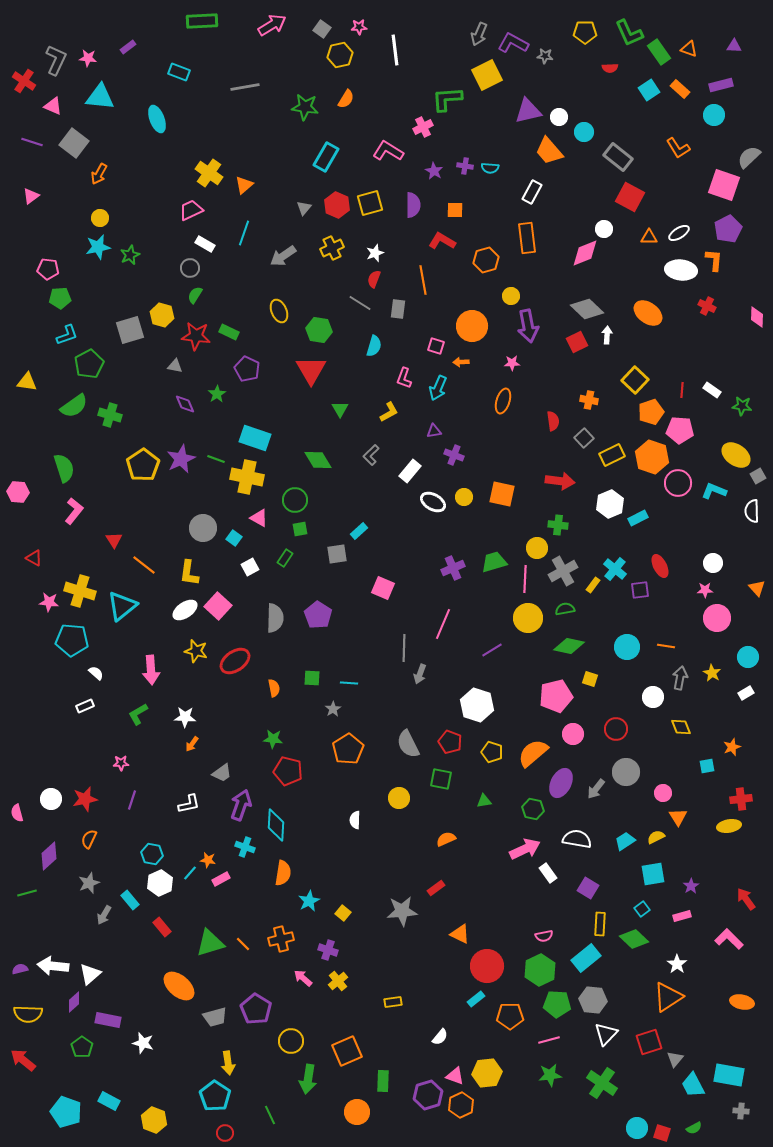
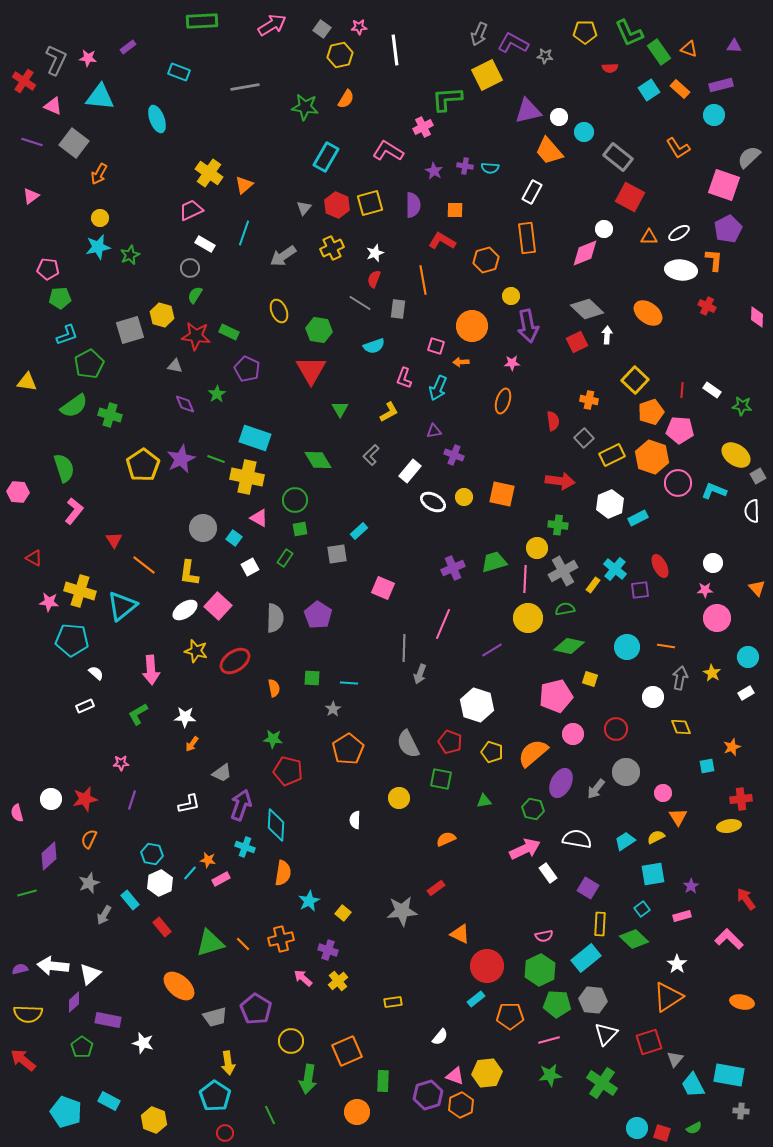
cyan semicircle at (374, 346): rotated 55 degrees clockwise
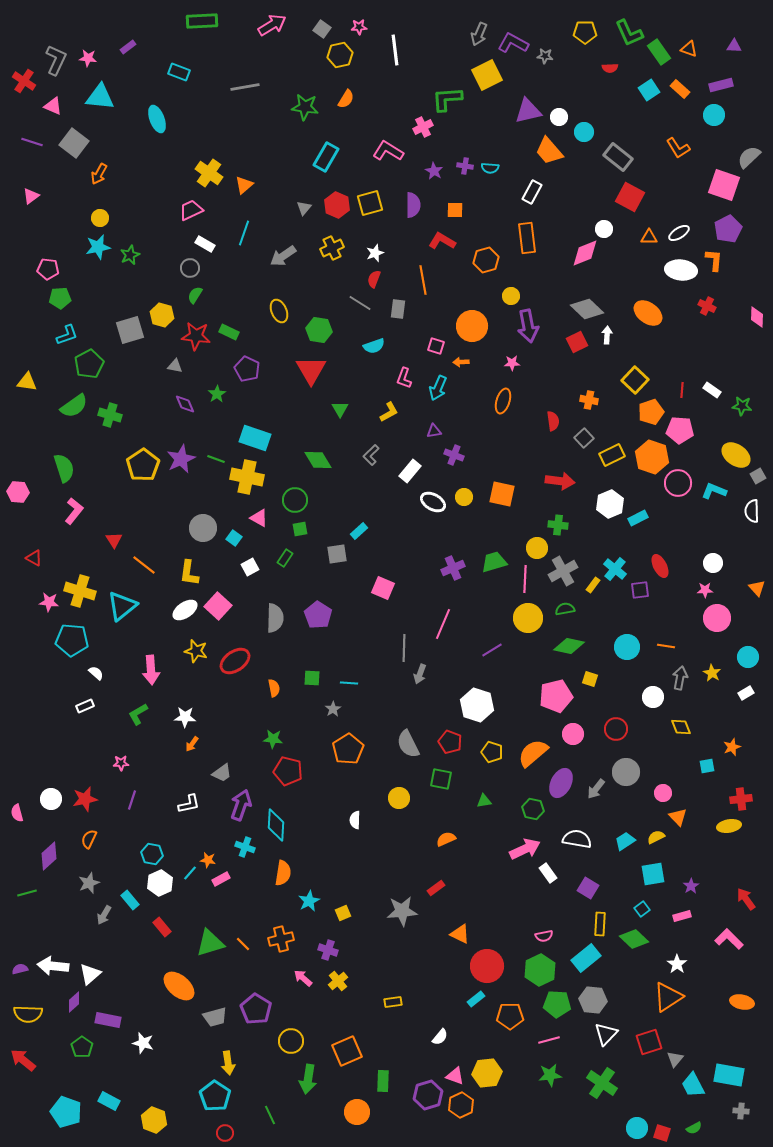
orange triangle at (678, 817): rotated 12 degrees counterclockwise
yellow square at (343, 913): rotated 28 degrees clockwise
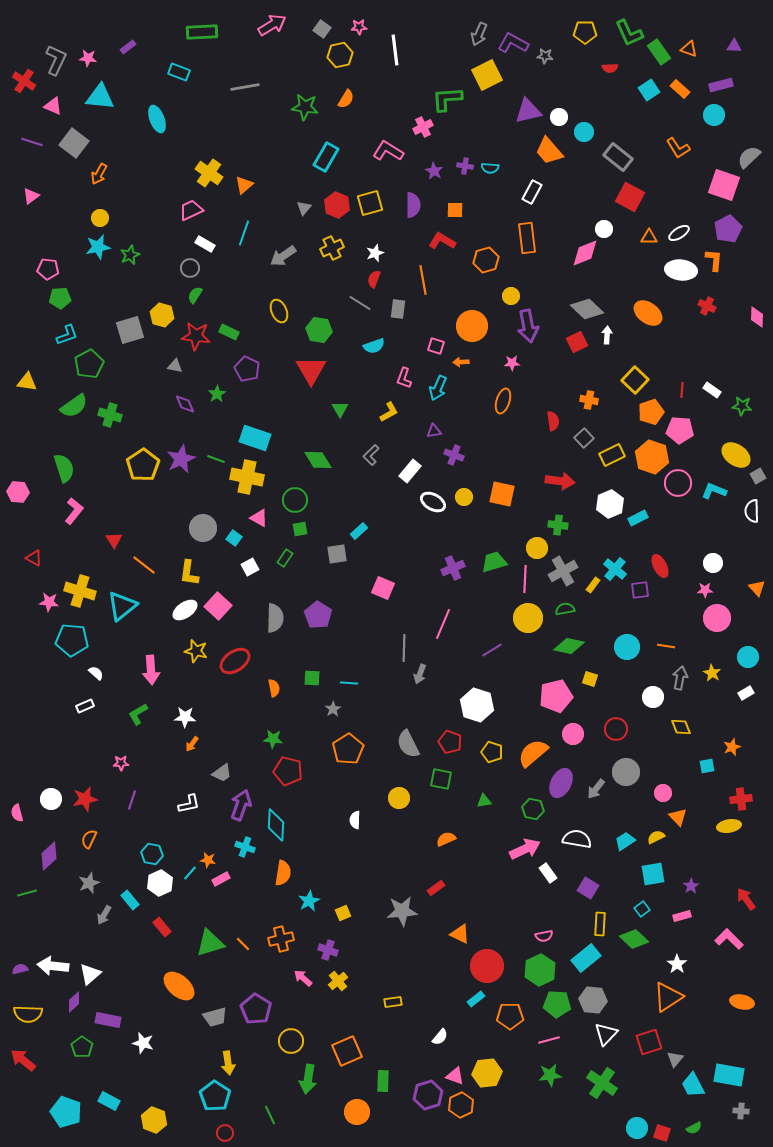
green rectangle at (202, 21): moved 11 px down
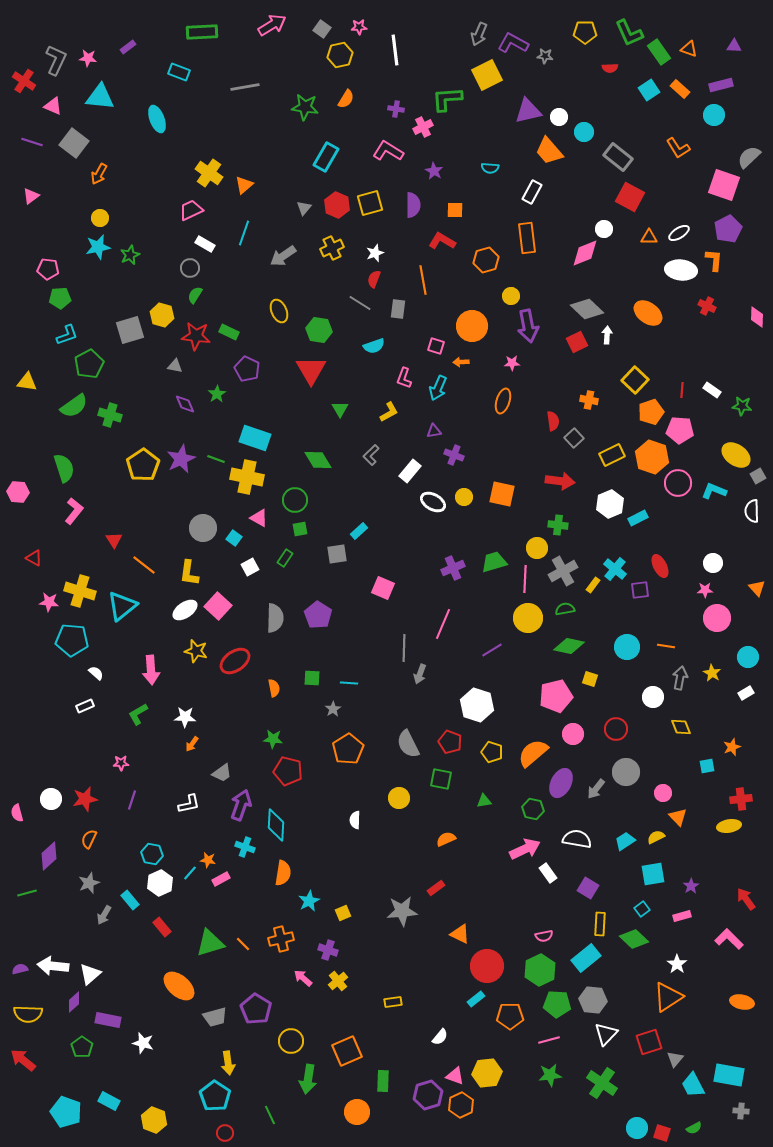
purple cross at (465, 166): moved 69 px left, 57 px up
gray square at (584, 438): moved 10 px left
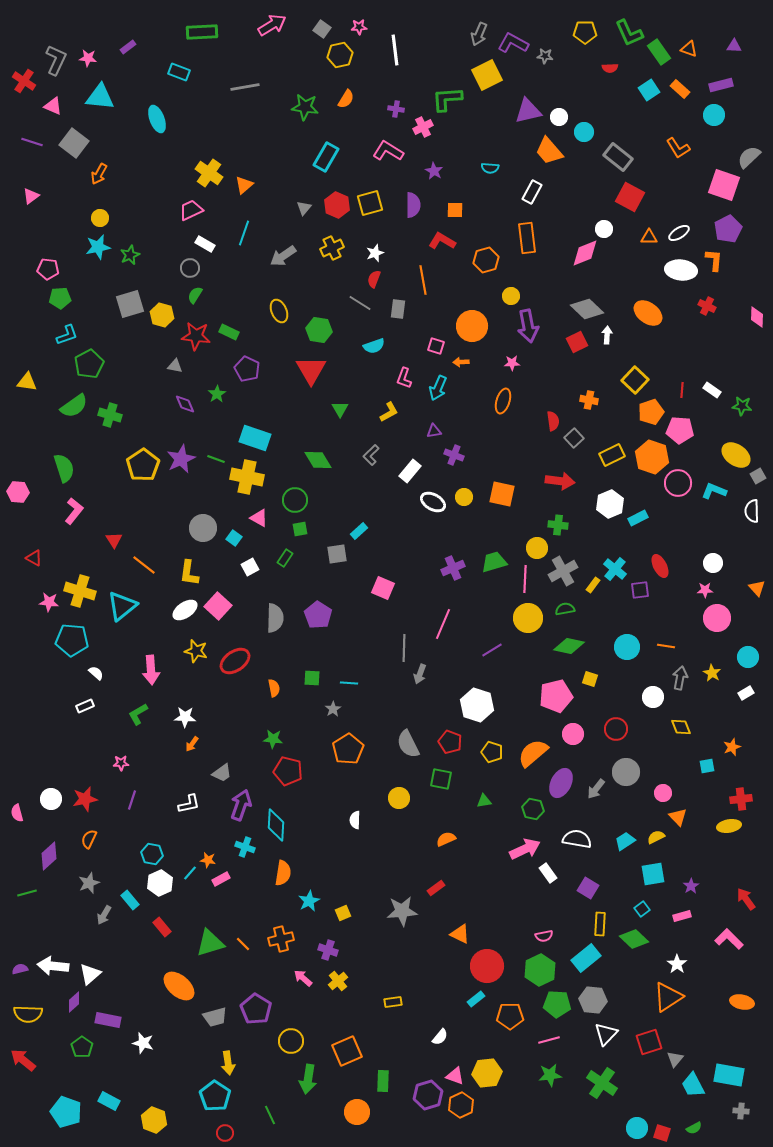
gray square at (130, 330): moved 26 px up
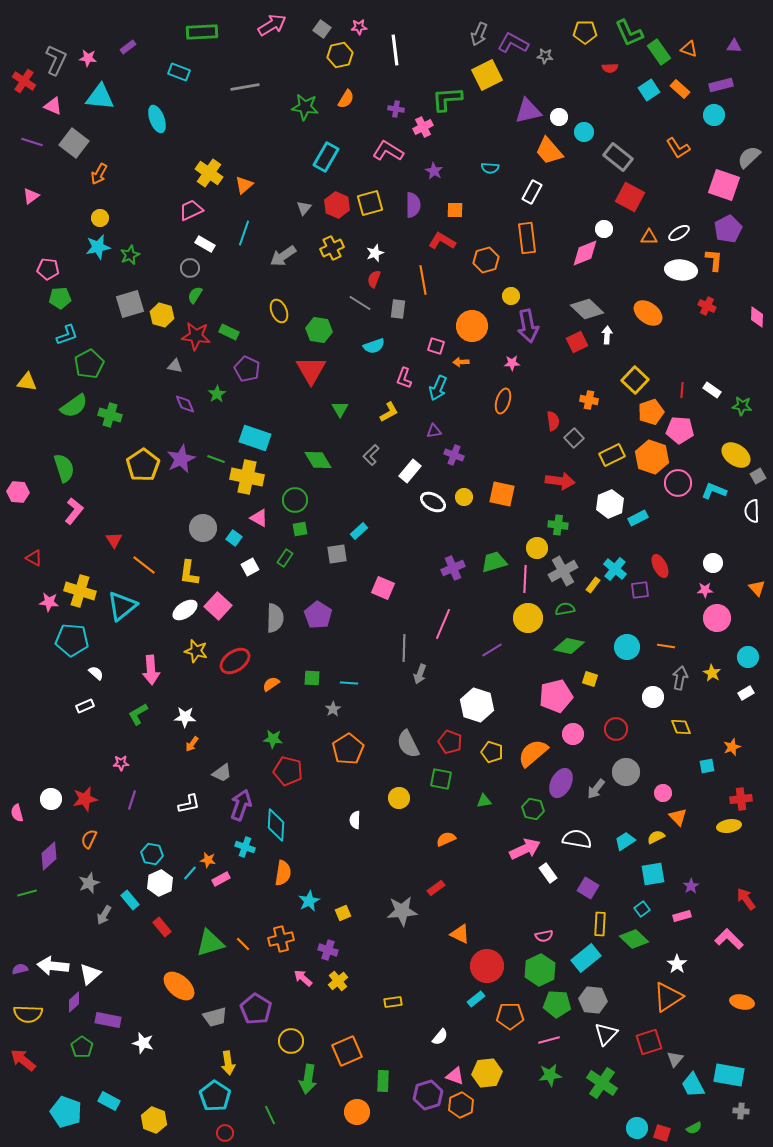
orange semicircle at (274, 688): moved 3 px left, 4 px up; rotated 114 degrees counterclockwise
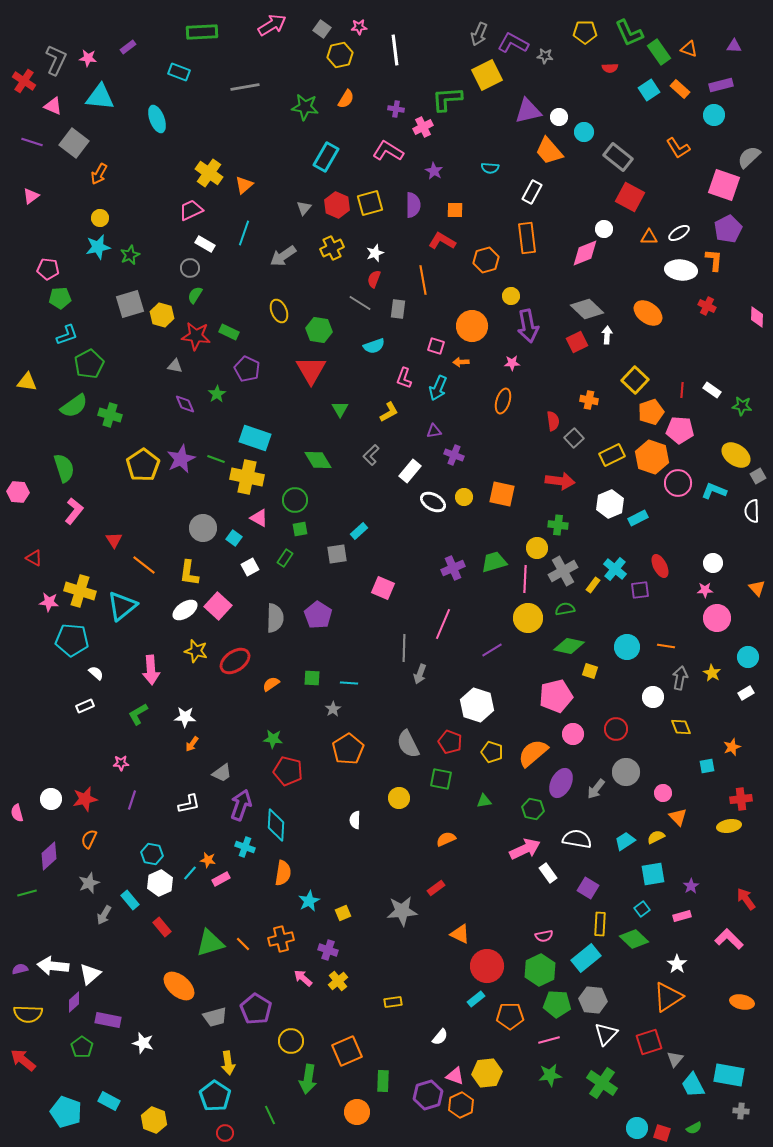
yellow square at (590, 679): moved 8 px up
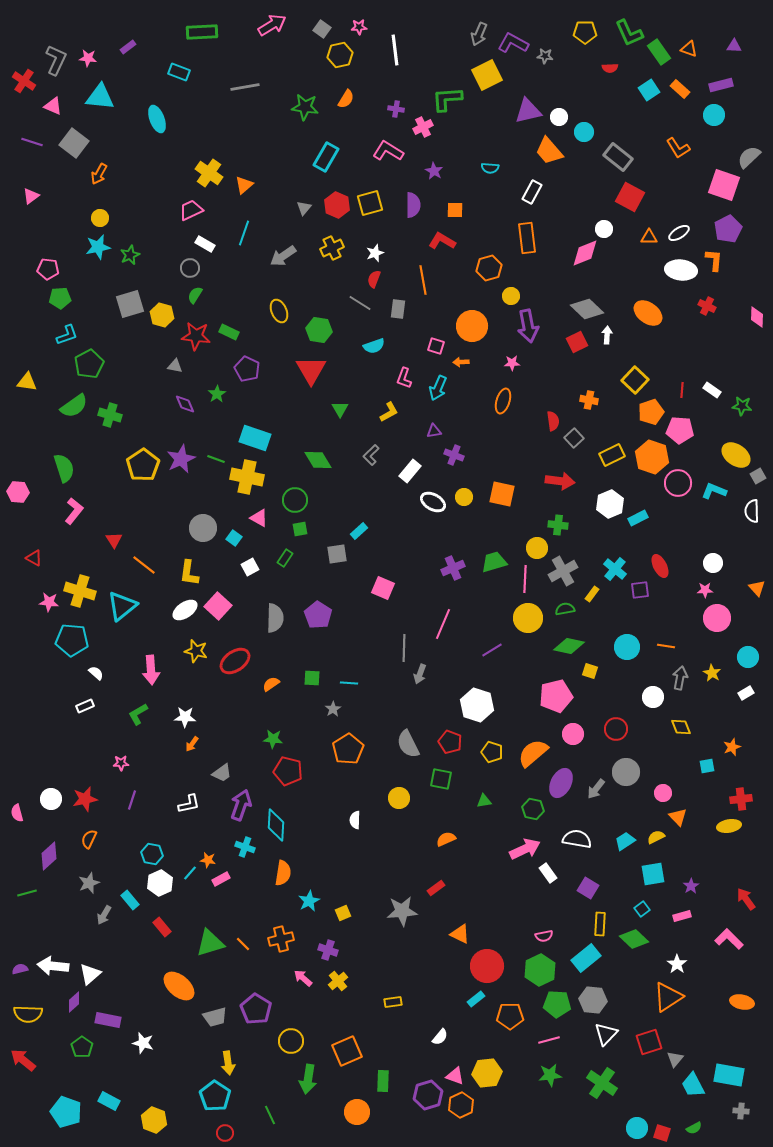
orange hexagon at (486, 260): moved 3 px right, 8 px down
yellow rectangle at (593, 585): moved 1 px left, 9 px down
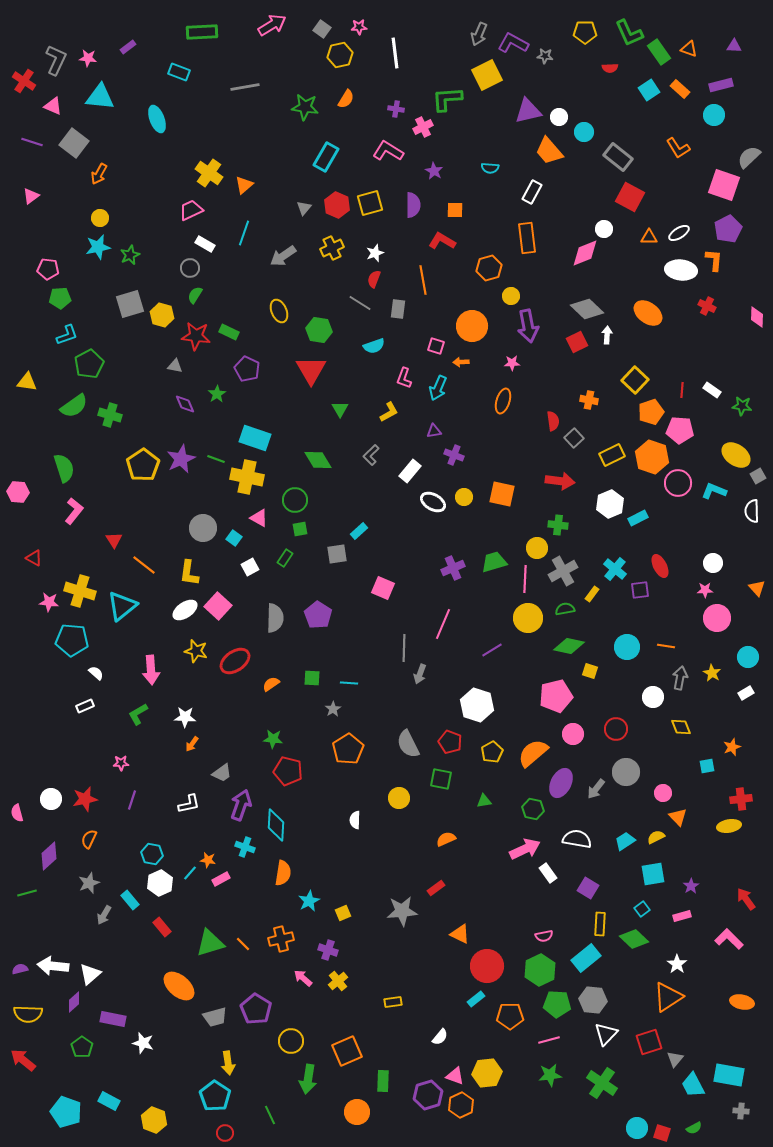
white line at (395, 50): moved 3 px down
yellow pentagon at (492, 752): rotated 25 degrees clockwise
purple rectangle at (108, 1020): moved 5 px right, 1 px up
